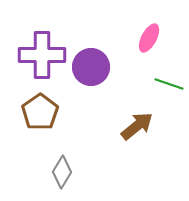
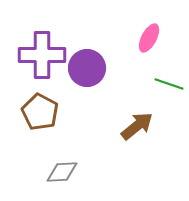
purple circle: moved 4 px left, 1 px down
brown pentagon: rotated 9 degrees counterclockwise
gray diamond: rotated 56 degrees clockwise
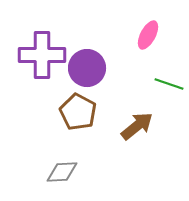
pink ellipse: moved 1 px left, 3 px up
brown pentagon: moved 38 px right
